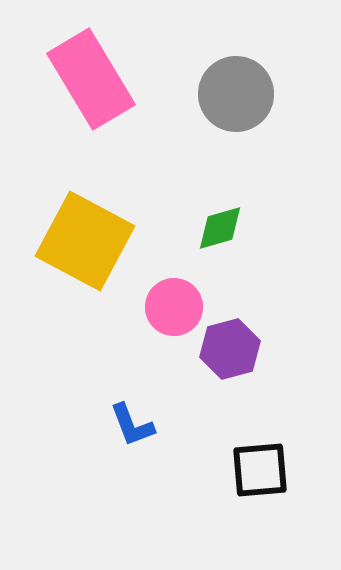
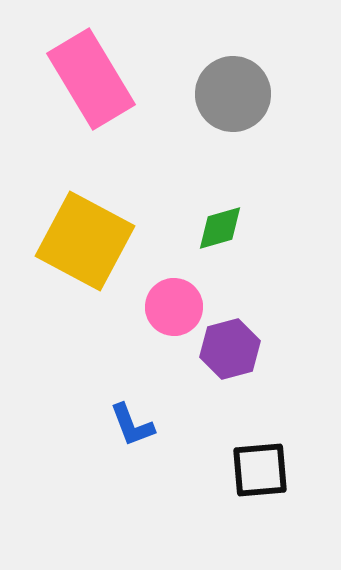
gray circle: moved 3 px left
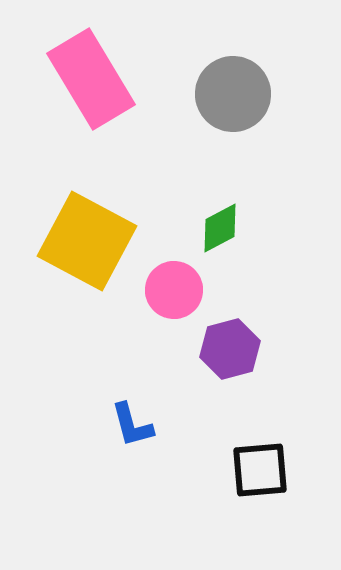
green diamond: rotated 12 degrees counterclockwise
yellow square: moved 2 px right
pink circle: moved 17 px up
blue L-shape: rotated 6 degrees clockwise
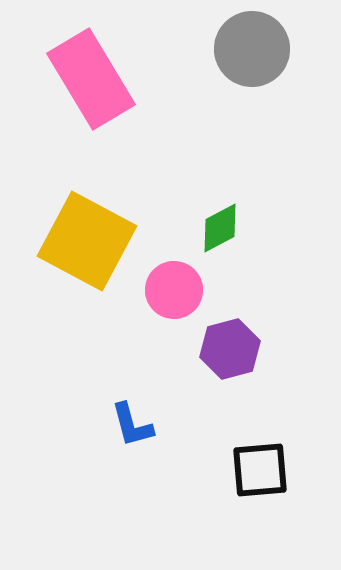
gray circle: moved 19 px right, 45 px up
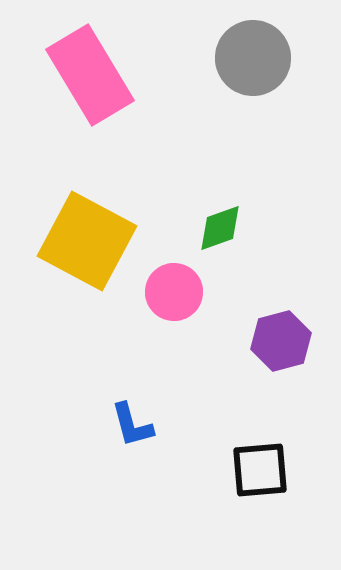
gray circle: moved 1 px right, 9 px down
pink rectangle: moved 1 px left, 4 px up
green diamond: rotated 8 degrees clockwise
pink circle: moved 2 px down
purple hexagon: moved 51 px right, 8 px up
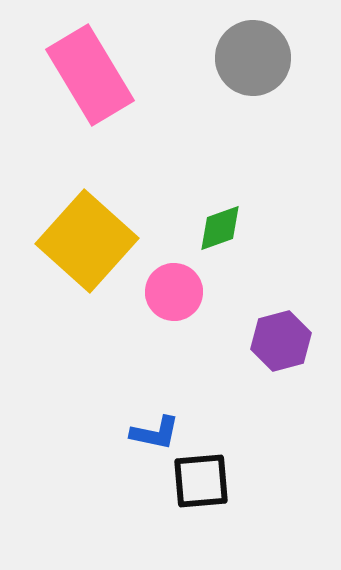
yellow square: rotated 14 degrees clockwise
blue L-shape: moved 23 px right, 8 px down; rotated 63 degrees counterclockwise
black square: moved 59 px left, 11 px down
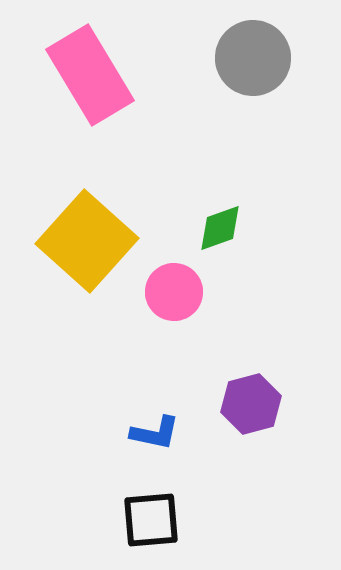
purple hexagon: moved 30 px left, 63 px down
black square: moved 50 px left, 39 px down
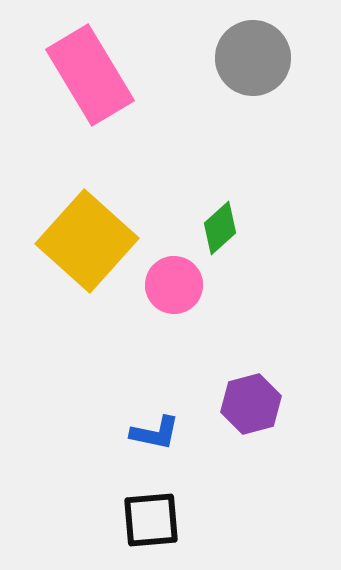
green diamond: rotated 22 degrees counterclockwise
pink circle: moved 7 px up
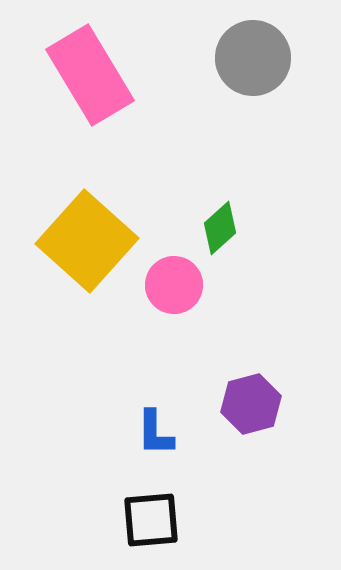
blue L-shape: rotated 78 degrees clockwise
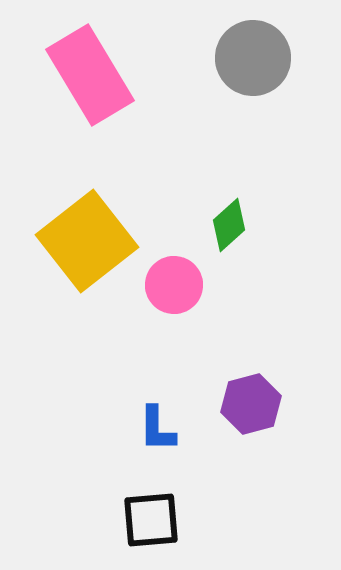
green diamond: moved 9 px right, 3 px up
yellow square: rotated 10 degrees clockwise
blue L-shape: moved 2 px right, 4 px up
